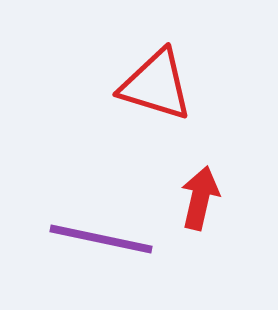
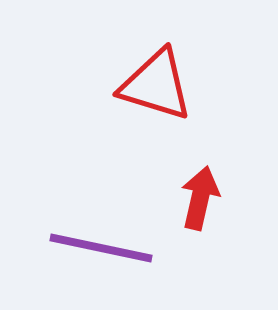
purple line: moved 9 px down
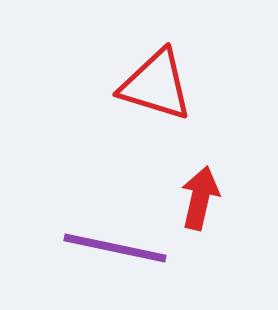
purple line: moved 14 px right
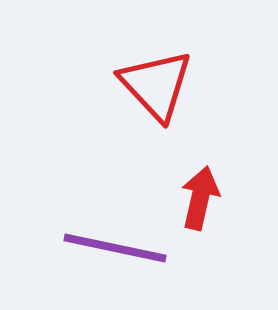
red triangle: rotated 30 degrees clockwise
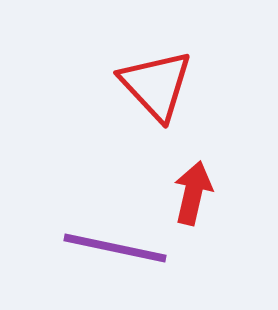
red arrow: moved 7 px left, 5 px up
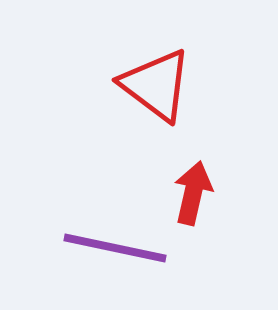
red triangle: rotated 10 degrees counterclockwise
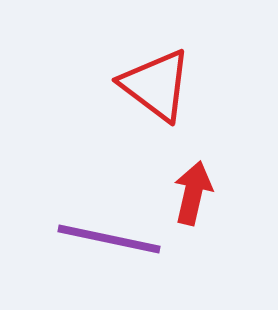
purple line: moved 6 px left, 9 px up
